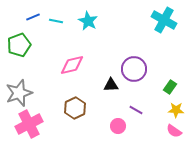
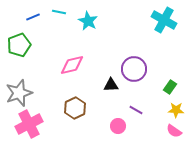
cyan line: moved 3 px right, 9 px up
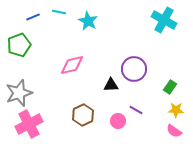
brown hexagon: moved 8 px right, 7 px down
pink circle: moved 5 px up
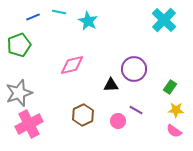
cyan cross: rotated 15 degrees clockwise
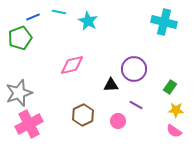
cyan cross: moved 2 px down; rotated 30 degrees counterclockwise
green pentagon: moved 1 px right, 7 px up
purple line: moved 5 px up
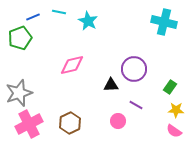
brown hexagon: moved 13 px left, 8 px down
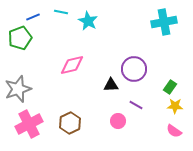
cyan line: moved 2 px right
cyan cross: rotated 25 degrees counterclockwise
gray star: moved 1 px left, 4 px up
yellow star: moved 1 px left, 4 px up
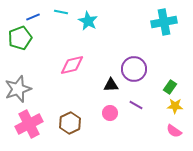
pink circle: moved 8 px left, 8 px up
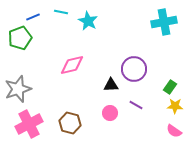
brown hexagon: rotated 20 degrees counterclockwise
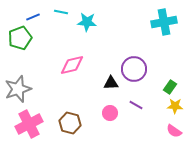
cyan star: moved 1 px left, 1 px down; rotated 24 degrees counterclockwise
black triangle: moved 2 px up
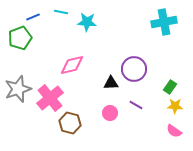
pink cross: moved 21 px right, 26 px up; rotated 12 degrees counterclockwise
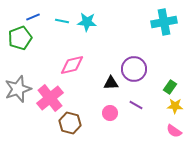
cyan line: moved 1 px right, 9 px down
